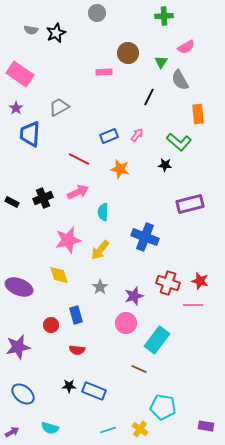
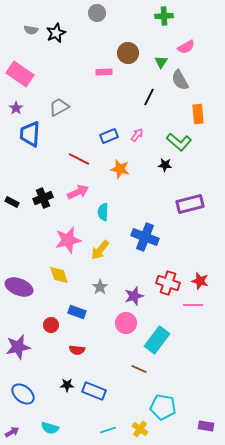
blue rectangle at (76, 315): moved 1 px right, 3 px up; rotated 54 degrees counterclockwise
black star at (69, 386): moved 2 px left, 1 px up
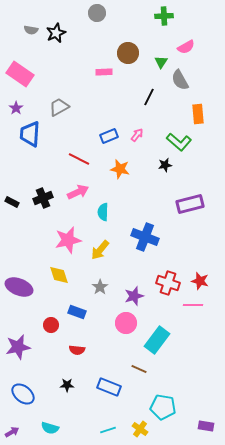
black star at (165, 165): rotated 16 degrees counterclockwise
blue rectangle at (94, 391): moved 15 px right, 4 px up
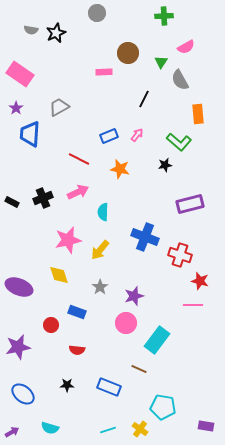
black line at (149, 97): moved 5 px left, 2 px down
red cross at (168, 283): moved 12 px right, 28 px up
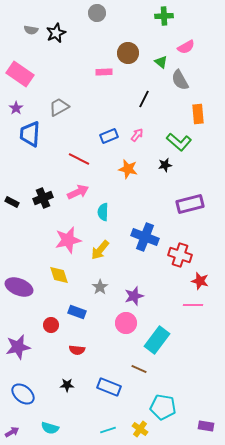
green triangle at (161, 62): rotated 24 degrees counterclockwise
orange star at (120, 169): moved 8 px right
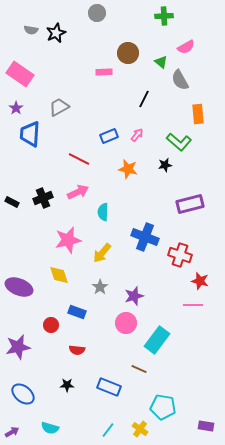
yellow arrow at (100, 250): moved 2 px right, 3 px down
cyan line at (108, 430): rotated 35 degrees counterclockwise
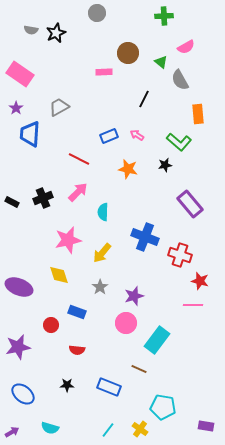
pink arrow at (137, 135): rotated 96 degrees counterclockwise
pink arrow at (78, 192): rotated 20 degrees counterclockwise
purple rectangle at (190, 204): rotated 64 degrees clockwise
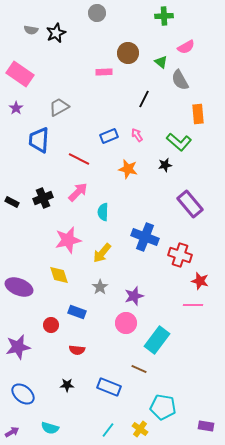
blue trapezoid at (30, 134): moved 9 px right, 6 px down
pink arrow at (137, 135): rotated 24 degrees clockwise
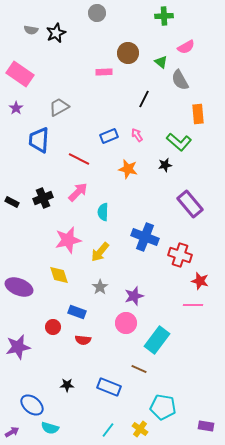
yellow arrow at (102, 253): moved 2 px left, 1 px up
red circle at (51, 325): moved 2 px right, 2 px down
red semicircle at (77, 350): moved 6 px right, 10 px up
blue ellipse at (23, 394): moved 9 px right, 11 px down
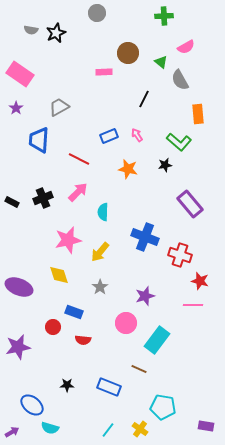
purple star at (134, 296): moved 11 px right
blue rectangle at (77, 312): moved 3 px left
